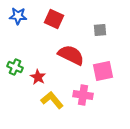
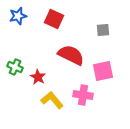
blue star: rotated 18 degrees counterclockwise
gray square: moved 3 px right
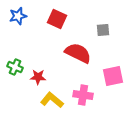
red square: moved 3 px right
red semicircle: moved 7 px right, 2 px up
pink square: moved 10 px right, 5 px down
red star: rotated 28 degrees counterclockwise
yellow L-shape: rotated 10 degrees counterclockwise
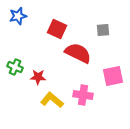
red square: moved 10 px down
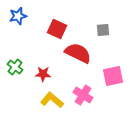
green cross: rotated 14 degrees clockwise
red star: moved 5 px right, 3 px up
pink cross: rotated 24 degrees clockwise
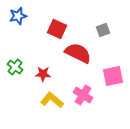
gray square: rotated 16 degrees counterclockwise
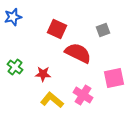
blue star: moved 5 px left, 1 px down
pink square: moved 1 px right, 2 px down
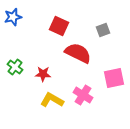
red square: moved 2 px right, 3 px up
yellow L-shape: rotated 10 degrees counterclockwise
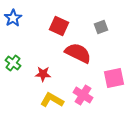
blue star: moved 1 px down; rotated 18 degrees counterclockwise
gray square: moved 2 px left, 3 px up
green cross: moved 2 px left, 4 px up
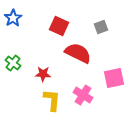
yellow L-shape: rotated 65 degrees clockwise
